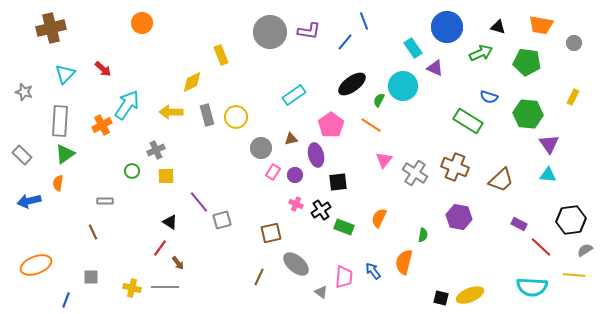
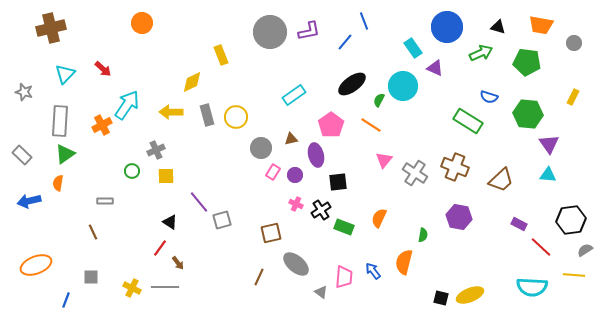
purple L-shape at (309, 31): rotated 20 degrees counterclockwise
yellow cross at (132, 288): rotated 12 degrees clockwise
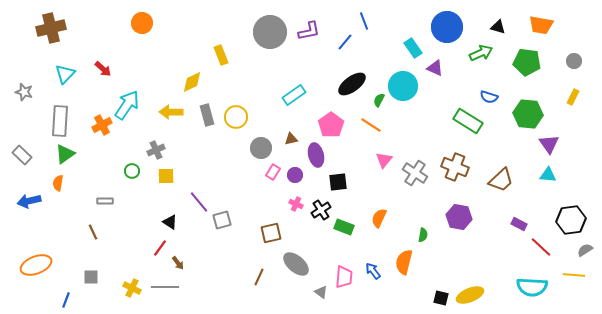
gray circle at (574, 43): moved 18 px down
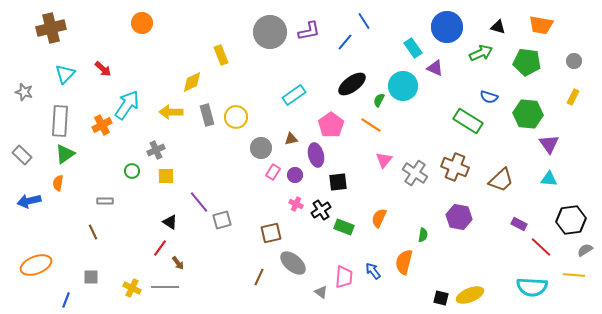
blue line at (364, 21): rotated 12 degrees counterclockwise
cyan triangle at (548, 175): moved 1 px right, 4 px down
gray ellipse at (296, 264): moved 3 px left, 1 px up
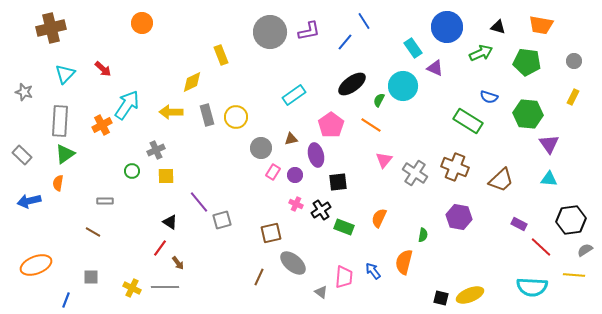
brown line at (93, 232): rotated 35 degrees counterclockwise
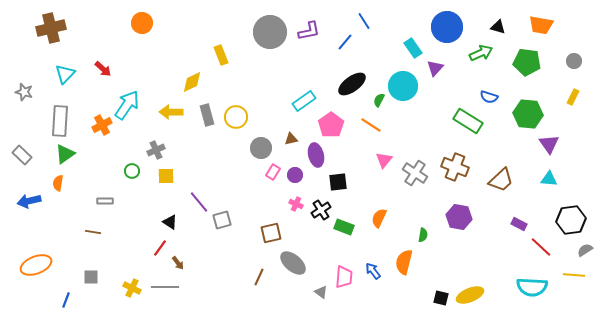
purple triangle at (435, 68): rotated 48 degrees clockwise
cyan rectangle at (294, 95): moved 10 px right, 6 px down
brown line at (93, 232): rotated 21 degrees counterclockwise
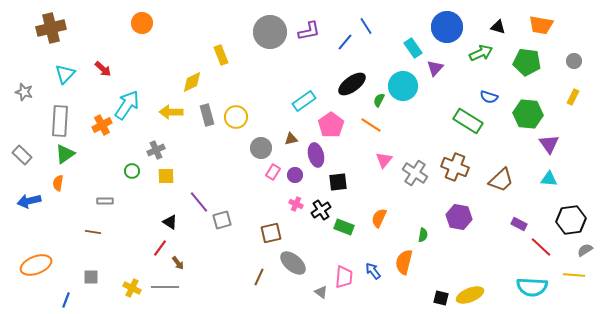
blue line at (364, 21): moved 2 px right, 5 px down
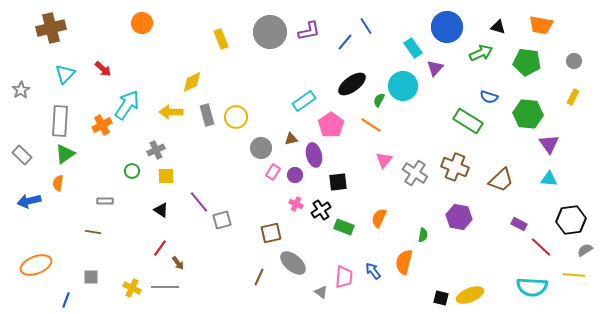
yellow rectangle at (221, 55): moved 16 px up
gray star at (24, 92): moved 3 px left, 2 px up; rotated 24 degrees clockwise
purple ellipse at (316, 155): moved 2 px left
black triangle at (170, 222): moved 9 px left, 12 px up
